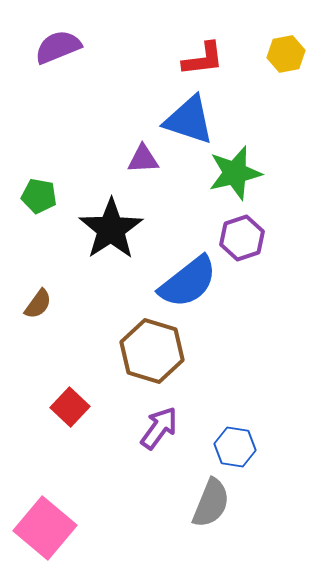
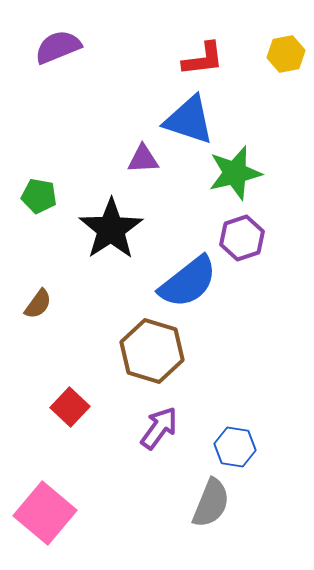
pink square: moved 15 px up
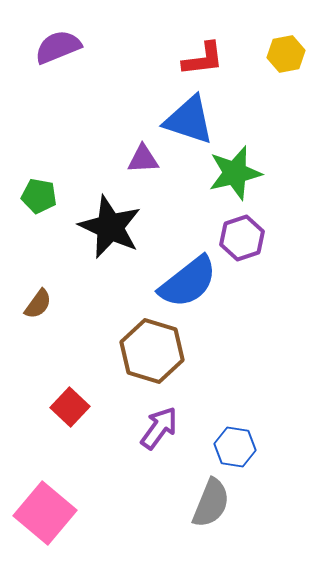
black star: moved 1 px left, 2 px up; rotated 14 degrees counterclockwise
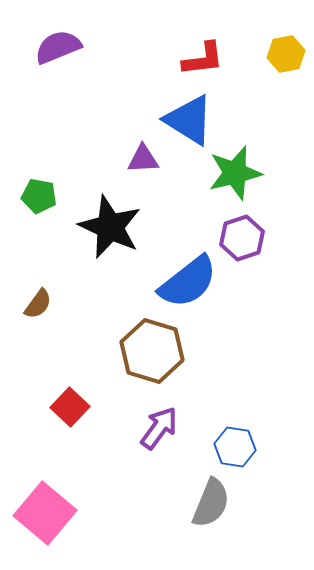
blue triangle: rotated 14 degrees clockwise
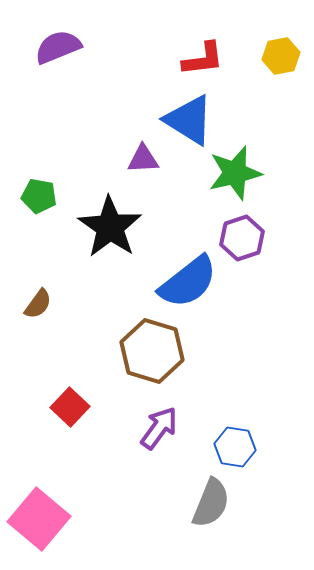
yellow hexagon: moved 5 px left, 2 px down
black star: rotated 10 degrees clockwise
pink square: moved 6 px left, 6 px down
